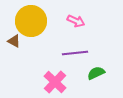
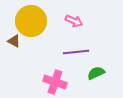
pink arrow: moved 2 px left
purple line: moved 1 px right, 1 px up
pink cross: rotated 25 degrees counterclockwise
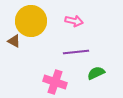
pink arrow: rotated 12 degrees counterclockwise
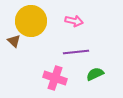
brown triangle: rotated 16 degrees clockwise
green semicircle: moved 1 px left, 1 px down
pink cross: moved 4 px up
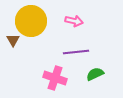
brown triangle: moved 1 px left, 1 px up; rotated 16 degrees clockwise
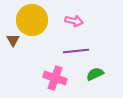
yellow circle: moved 1 px right, 1 px up
purple line: moved 1 px up
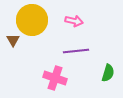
green semicircle: moved 13 px right, 1 px up; rotated 132 degrees clockwise
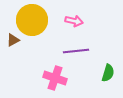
brown triangle: rotated 32 degrees clockwise
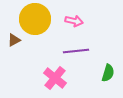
yellow circle: moved 3 px right, 1 px up
brown triangle: moved 1 px right
pink cross: rotated 20 degrees clockwise
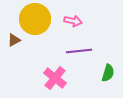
pink arrow: moved 1 px left
purple line: moved 3 px right
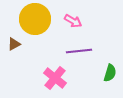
pink arrow: rotated 18 degrees clockwise
brown triangle: moved 4 px down
green semicircle: moved 2 px right
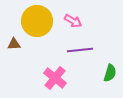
yellow circle: moved 2 px right, 2 px down
brown triangle: rotated 24 degrees clockwise
purple line: moved 1 px right, 1 px up
